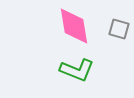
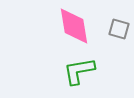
green L-shape: moved 2 px right, 1 px down; rotated 148 degrees clockwise
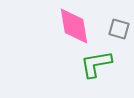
green L-shape: moved 17 px right, 7 px up
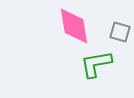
gray square: moved 1 px right, 3 px down
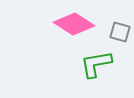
pink diamond: moved 2 px up; rotated 48 degrees counterclockwise
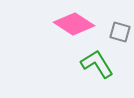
green L-shape: moved 1 px right; rotated 68 degrees clockwise
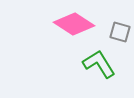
green L-shape: moved 2 px right
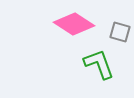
green L-shape: rotated 12 degrees clockwise
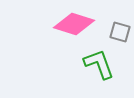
pink diamond: rotated 15 degrees counterclockwise
